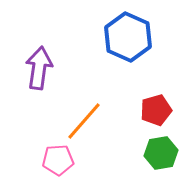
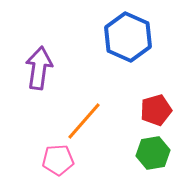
green hexagon: moved 8 px left
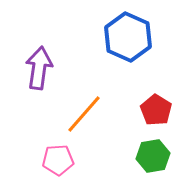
red pentagon: rotated 24 degrees counterclockwise
orange line: moved 7 px up
green hexagon: moved 3 px down
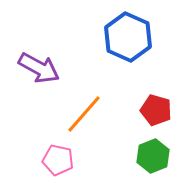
purple arrow: rotated 111 degrees clockwise
red pentagon: rotated 16 degrees counterclockwise
green hexagon: rotated 12 degrees counterclockwise
pink pentagon: rotated 16 degrees clockwise
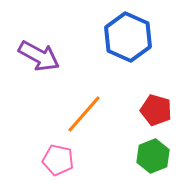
purple arrow: moved 12 px up
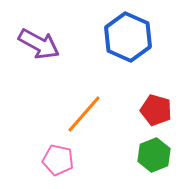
purple arrow: moved 12 px up
green hexagon: moved 1 px right, 1 px up
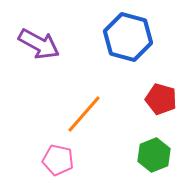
blue hexagon: rotated 9 degrees counterclockwise
red pentagon: moved 5 px right, 11 px up
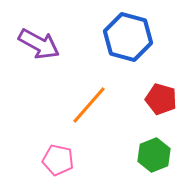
orange line: moved 5 px right, 9 px up
